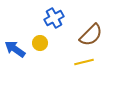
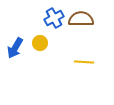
brown semicircle: moved 10 px left, 16 px up; rotated 135 degrees counterclockwise
blue arrow: moved 1 px up; rotated 95 degrees counterclockwise
yellow line: rotated 18 degrees clockwise
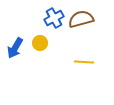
brown semicircle: rotated 15 degrees counterclockwise
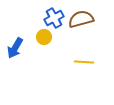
yellow circle: moved 4 px right, 6 px up
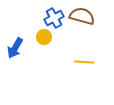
brown semicircle: moved 1 px right, 3 px up; rotated 30 degrees clockwise
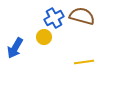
yellow line: rotated 12 degrees counterclockwise
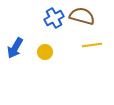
yellow circle: moved 1 px right, 15 px down
yellow line: moved 8 px right, 17 px up
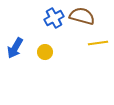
yellow line: moved 6 px right, 2 px up
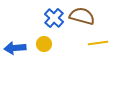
blue cross: rotated 18 degrees counterclockwise
blue arrow: rotated 55 degrees clockwise
yellow circle: moved 1 px left, 8 px up
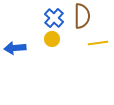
brown semicircle: rotated 75 degrees clockwise
yellow circle: moved 8 px right, 5 px up
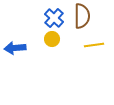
yellow line: moved 4 px left, 2 px down
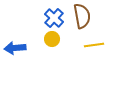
brown semicircle: rotated 10 degrees counterclockwise
